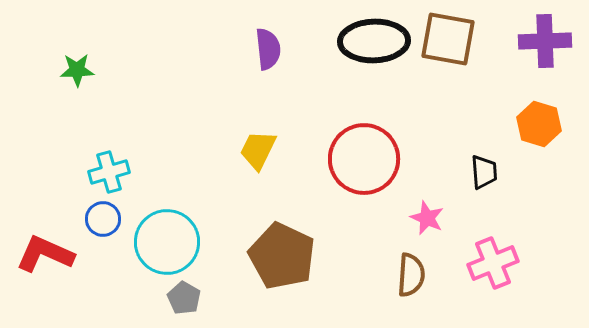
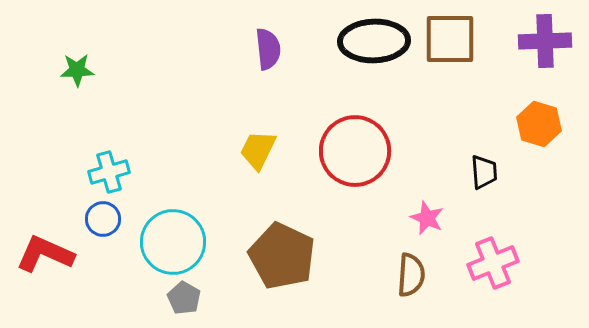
brown square: moved 2 px right; rotated 10 degrees counterclockwise
red circle: moved 9 px left, 8 px up
cyan circle: moved 6 px right
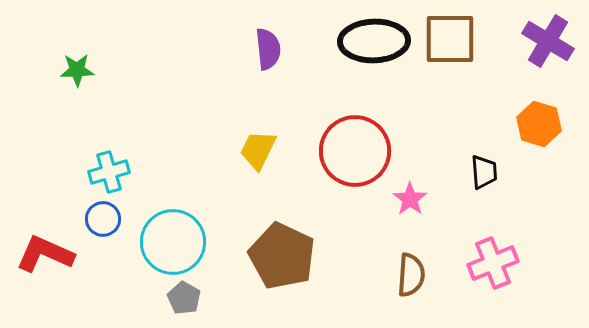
purple cross: moved 3 px right; rotated 33 degrees clockwise
pink star: moved 17 px left, 19 px up; rotated 12 degrees clockwise
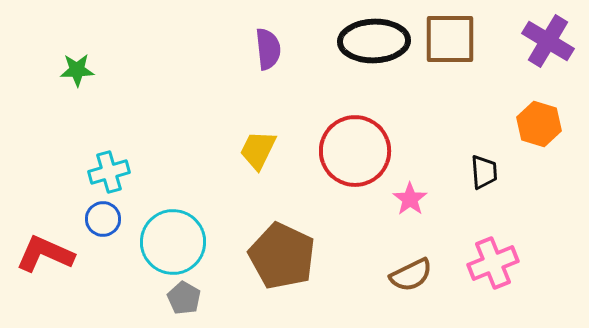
brown semicircle: rotated 60 degrees clockwise
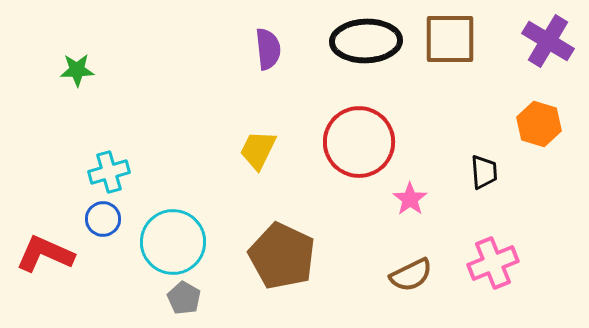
black ellipse: moved 8 px left
red circle: moved 4 px right, 9 px up
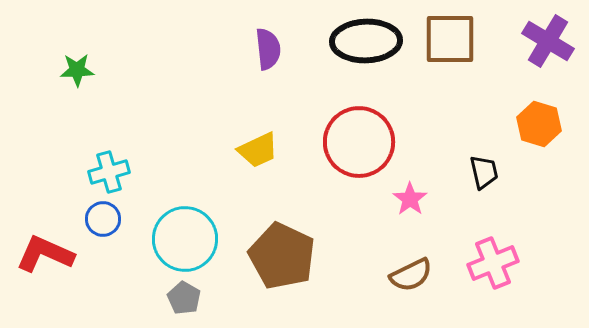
yellow trapezoid: rotated 141 degrees counterclockwise
black trapezoid: rotated 9 degrees counterclockwise
cyan circle: moved 12 px right, 3 px up
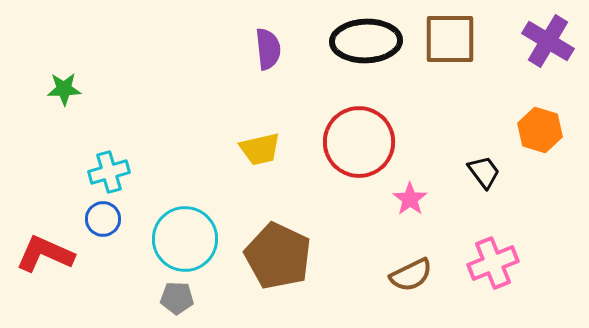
green star: moved 13 px left, 19 px down
orange hexagon: moved 1 px right, 6 px down
yellow trapezoid: moved 2 px right, 1 px up; rotated 12 degrees clockwise
black trapezoid: rotated 24 degrees counterclockwise
brown pentagon: moved 4 px left
gray pentagon: moved 7 px left; rotated 28 degrees counterclockwise
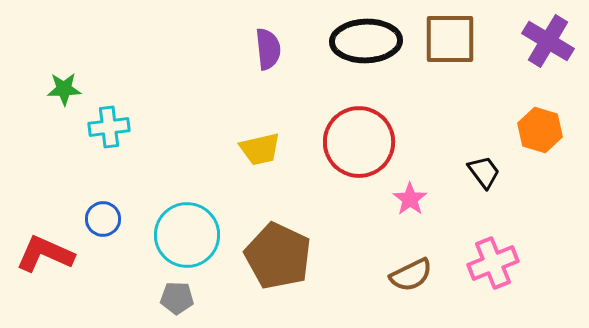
cyan cross: moved 45 px up; rotated 9 degrees clockwise
cyan circle: moved 2 px right, 4 px up
